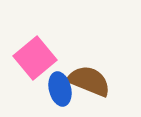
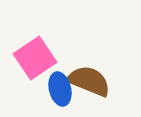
pink square: rotated 6 degrees clockwise
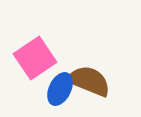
blue ellipse: rotated 40 degrees clockwise
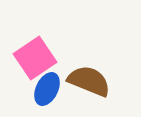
blue ellipse: moved 13 px left
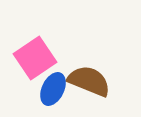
blue ellipse: moved 6 px right
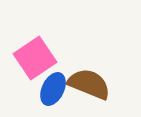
brown semicircle: moved 3 px down
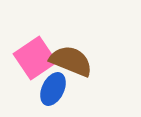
brown semicircle: moved 18 px left, 23 px up
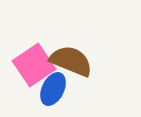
pink square: moved 1 px left, 7 px down
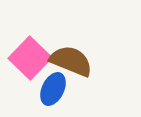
pink square: moved 4 px left, 7 px up; rotated 12 degrees counterclockwise
